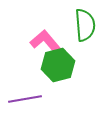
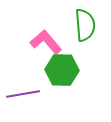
green hexagon: moved 4 px right, 5 px down; rotated 16 degrees clockwise
purple line: moved 2 px left, 5 px up
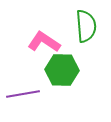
green semicircle: moved 1 px right, 1 px down
pink L-shape: moved 2 px left; rotated 16 degrees counterclockwise
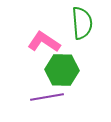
green semicircle: moved 4 px left, 3 px up
purple line: moved 24 px right, 3 px down
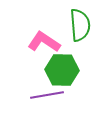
green semicircle: moved 2 px left, 2 px down
purple line: moved 2 px up
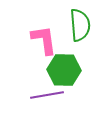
pink L-shape: moved 2 px up; rotated 48 degrees clockwise
green hexagon: moved 2 px right
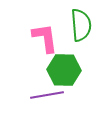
green semicircle: moved 1 px right
pink L-shape: moved 1 px right, 2 px up
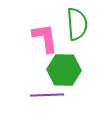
green semicircle: moved 4 px left, 1 px up
purple line: rotated 8 degrees clockwise
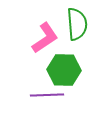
pink L-shape: rotated 64 degrees clockwise
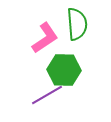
purple line: rotated 28 degrees counterclockwise
